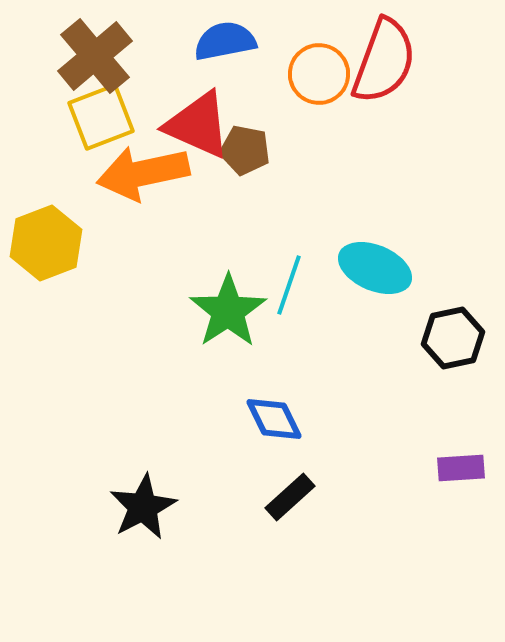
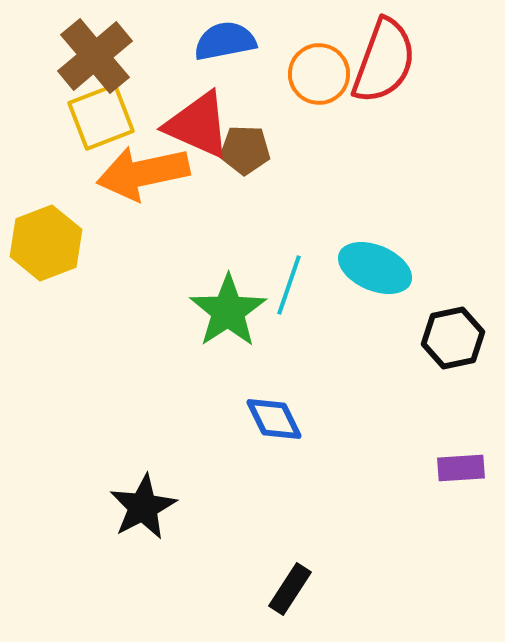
brown pentagon: rotated 9 degrees counterclockwise
black rectangle: moved 92 px down; rotated 15 degrees counterclockwise
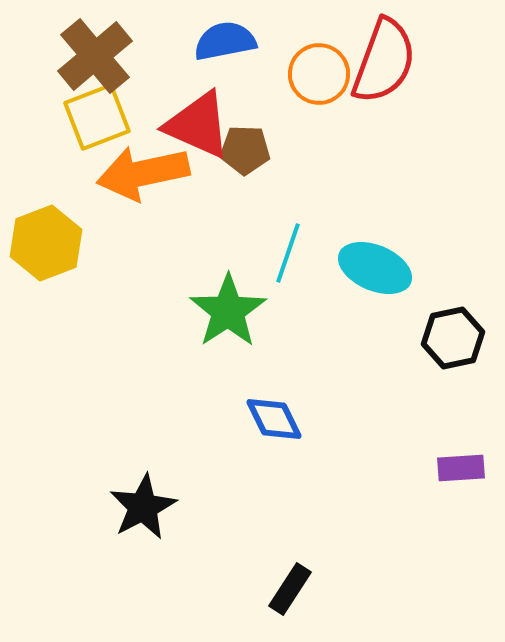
yellow square: moved 4 px left
cyan line: moved 1 px left, 32 px up
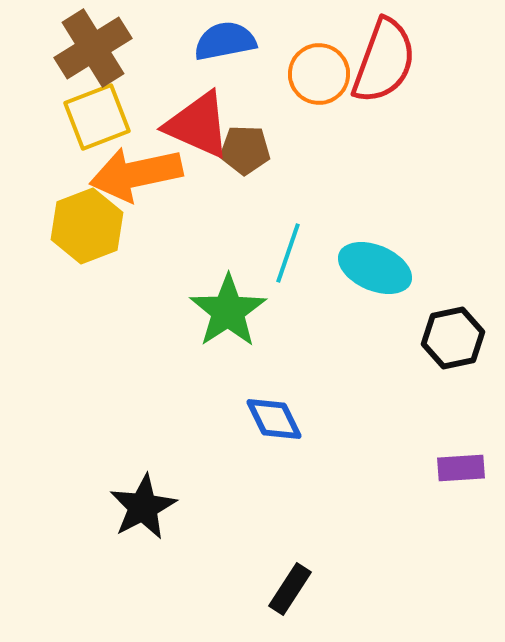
brown cross: moved 2 px left, 8 px up; rotated 8 degrees clockwise
orange arrow: moved 7 px left, 1 px down
yellow hexagon: moved 41 px right, 17 px up
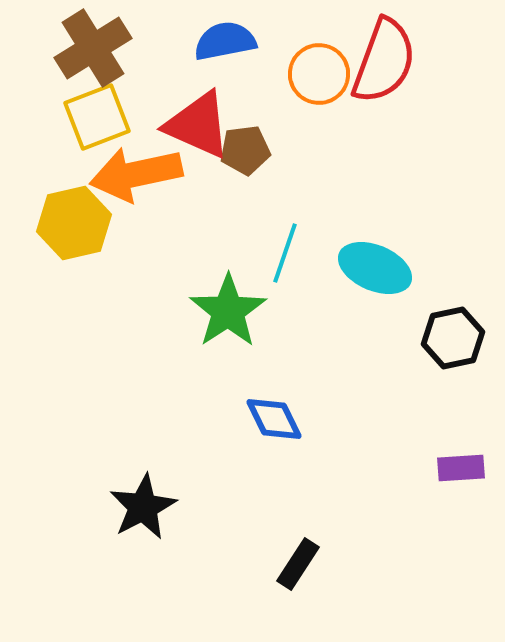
brown pentagon: rotated 9 degrees counterclockwise
yellow hexagon: moved 13 px left, 3 px up; rotated 8 degrees clockwise
cyan line: moved 3 px left
black rectangle: moved 8 px right, 25 px up
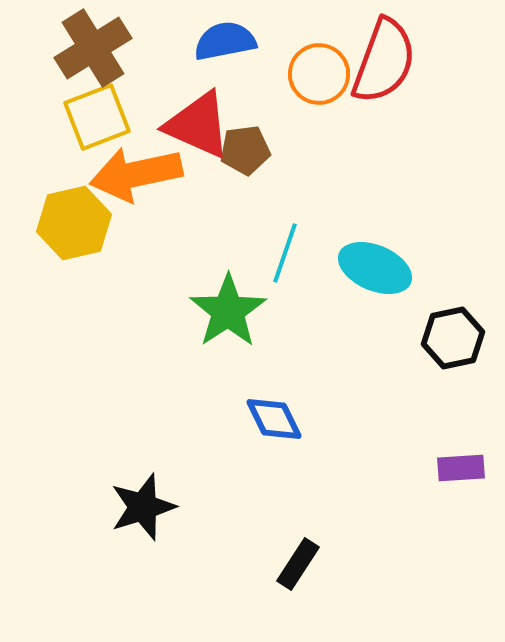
black star: rotated 10 degrees clockwise
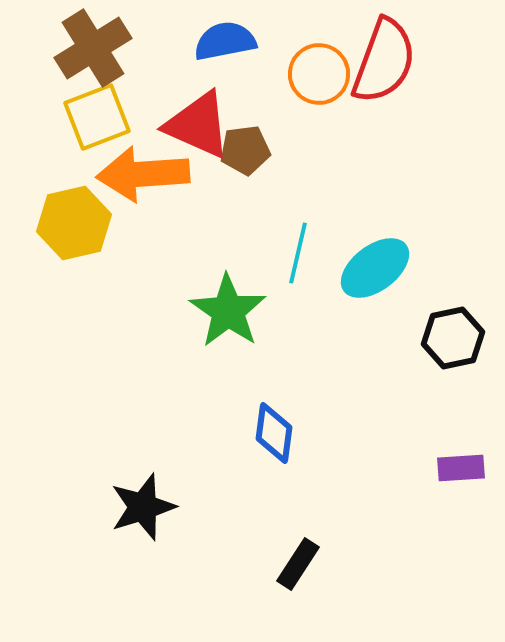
orange arrow: moved 7 px right; rotated 8 degrees clockwise
cyan line: moved 13 px right; rotated 6 degrees counterclockwise
cyan ellipse: rotated 60 degrees counterclockwise
green star: rotated 4 degrees counterclockwise
blue diamond: moved 14 px down; rotated 34 degrees clockwise
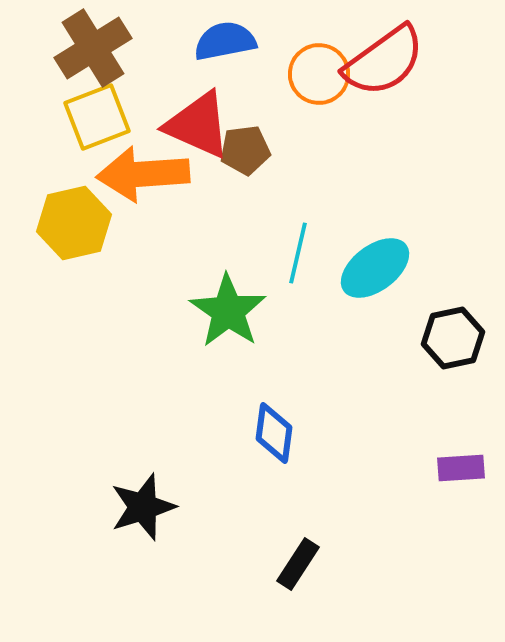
red semicircle: rotated 34 degrees clockwise
